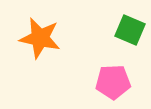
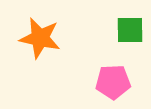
green square: rotated 24 degrees counterclockwise
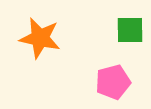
pink pentagon: rotated 12 degrees counterclockwise
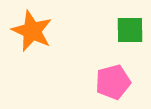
orange star: moved 8 px left, 7 px up; rotated 12 degrees clockwise
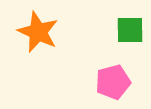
orange star: moved 6 px right, 1 px down
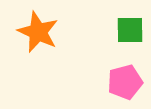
pink pentagon: moved 12 px right
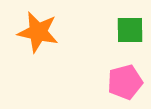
orange star: rotated 12 degrees counterclockwise
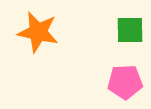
pink pentagon: rotated 12 degrees clockwise
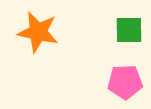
green square: moved 1 px left
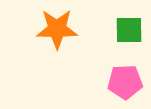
orange star: moved 19 px right, 3 px up; rotated 12 degrees counterclockwise
